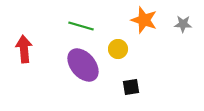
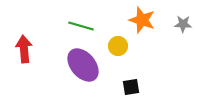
orange star: moved 2 px left
yellow circle: moved 3 px up
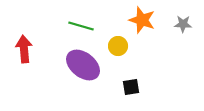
purple ellipse: rotated 12 degrees counterclockwise
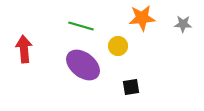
orange star: moved 2 px up; rotated 24 degrees counterclockwise
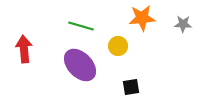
purple ellipse: moved 3 px left; rotated 8 degrees clockwise
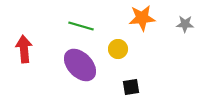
gray star: moved 2 px right
yellow circle: moved 3 px down
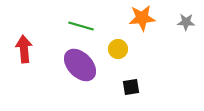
gray star: moved 1 px right, 2 px up
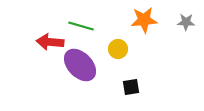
orange star: moved 2 px right, 2 px down
red arrow: moved 26 px right, 7 px up; rotated 80 degrees counterclockwise
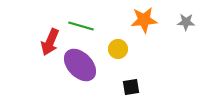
red arrow: rotated 72 degrees counterclockwise
